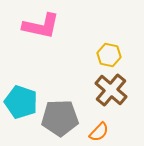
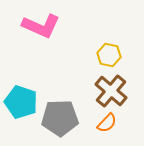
pink L-shape: rotated 12 degrees clockwise
brown cross: moved 1 px down
orange semicircle: moved 8 px right, 9 px up
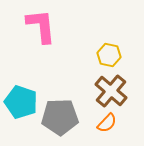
pink L-shape: rotated 120 degrees counterclockwise
gray pentagon: moved 1 px up
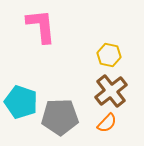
brown cross: rotated 12 degrees clockwise
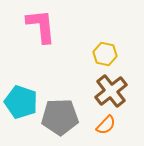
yellow hexagon: moved 4 px left, 1 px up
orange semicircle: moved 1 px left, 2 px down
